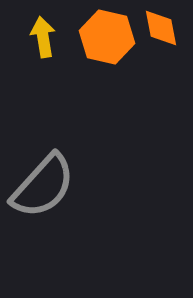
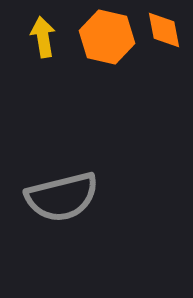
orange diamond: moved 3 px right, 2 px down
gray semicircle: moved 19 px right, 11 px down; rotated 34 degrees clockwise
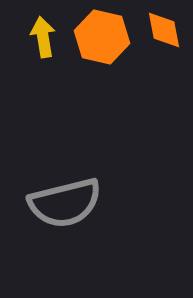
orange hexagon: moved 5 px left
gray semicircle: moved 3 px right, 6 px down
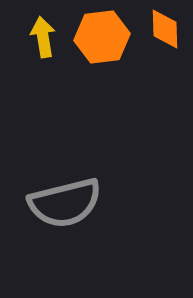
orange diamond: moved 1 px right, 1 px up; rotated 9 degrees clockwise
orange hexagon: rotated 20 degrees counterclockwise
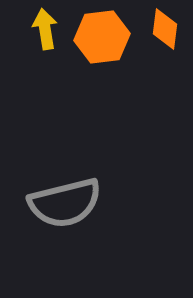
orange diamond: rotated 9 degrees clockwise
yellow arrow: moved 2 px right, 8 px up
